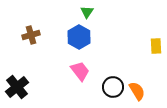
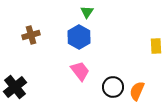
black cross: moved 2 px left
orange semicircle: rotated 126 degrees counterclockwise
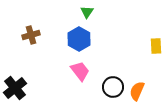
blue hexagon: moved 2 px down
black cross: moved 1 px down
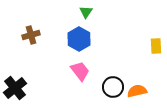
green triangle: moved 1 px left
orange semicircle: rotated 54 degrees clockwise
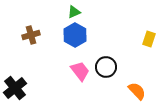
green triangle: moved 12 px left; rotated 32 degrees clockwise
blue hexagon: moved 4 px left, 4 px up
yellow rectangle: moved 7 px left, 7 px up; rotated 21 degrees clockwise
black circle: moved 7 px left, 20 px up
orange semicircle: rotated 60 degrees clockwise
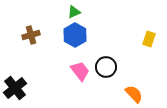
orange semicircle: moved 3 px left, 3 px down
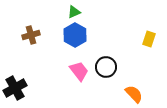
pink trapezoid: moved 1 px left
black cross: rotated 10 degrees clockwise
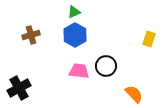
black circle: moved 1 px up
pink trapezoid: rotated 45 degrees counterclockwise
black cross: moved 4 px right
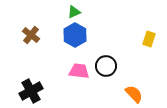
brown cross: rotated 36 degrees counterclockwise
black cross: moved 12 px right, 3 px down
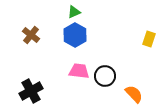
black circle: moved 1 px left, 10 px down
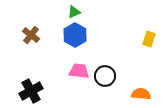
orange semicircle: moved 7 px right; rotated 42 degrees counterclockwise
